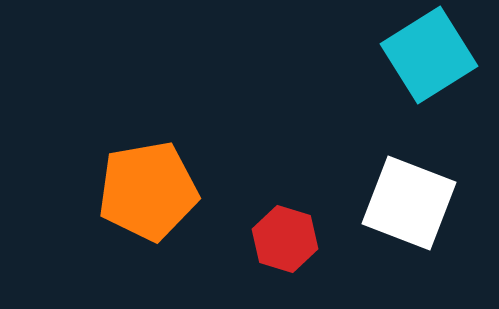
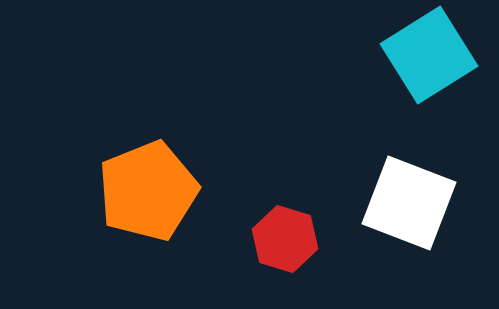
orange pentagon: rotated 12 degrees counterclockwise
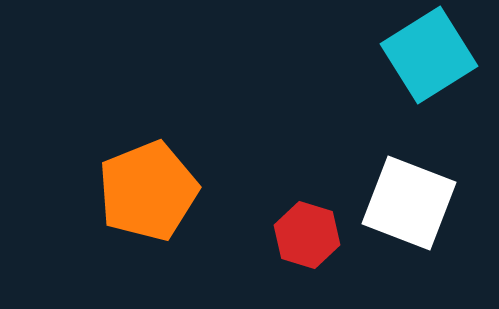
red hexagon: moved 22 px right, 4 px up
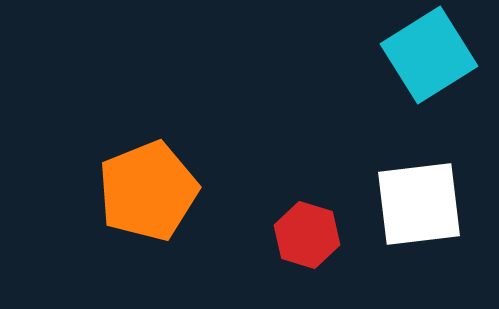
white square: moved 10 px right, 1 px down; rotated 28 degrees counterclockwise
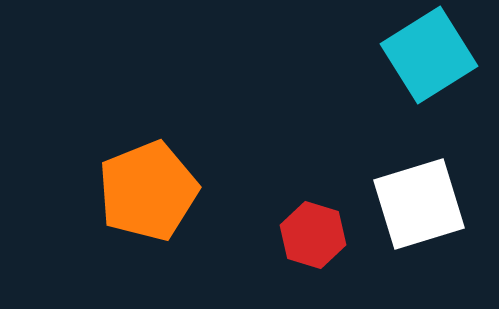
white square: rotated 10 degrees counterclockwise
red hexagon: moved 6 px right
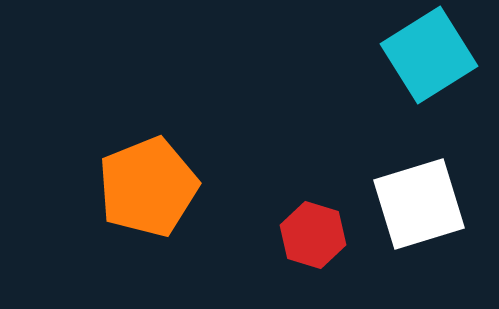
orange pentagon: moved 4 px up
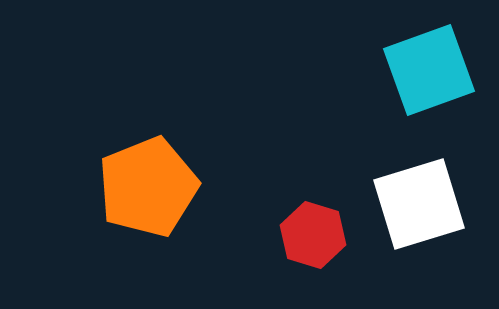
cyan square: moved 15 px down; rotated 12 degrees clockwise
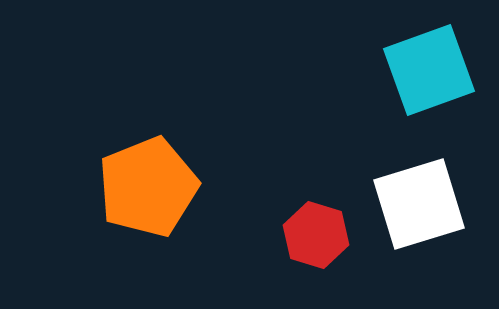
red hexagon: moved 3 px right
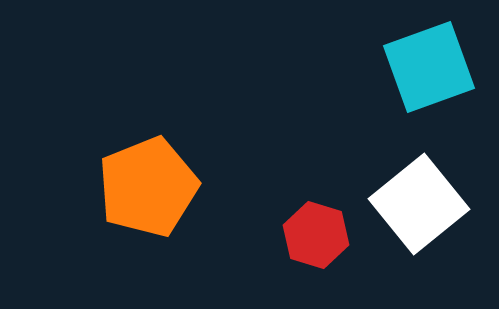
cyan square: moved 3 px up
white square: rotated 22 degrees counterclockwise
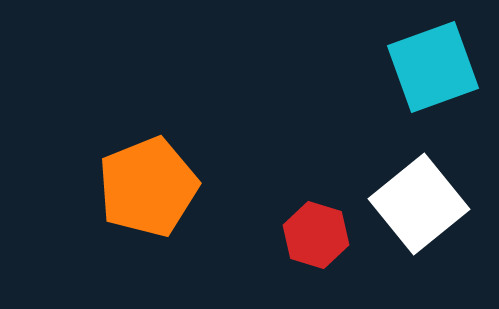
cyan square: moved 4 px right
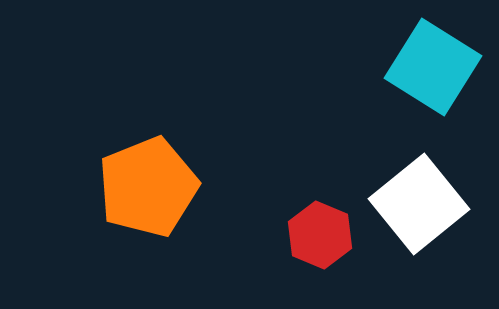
cyan square: rotated 38 degrees counterclockwise
red hexagon: moved 4 px right; rotated 6 degrees clockwise
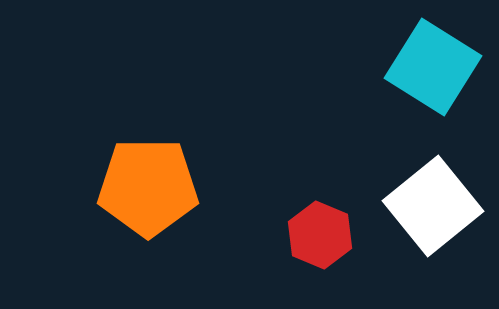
orange pentagon: rotated 22 degrees clockwise
white square: moved 14 px right, 2 px down
